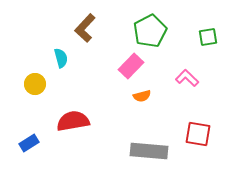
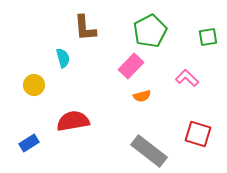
brown L-shape: rotated 48 degrees counterclockwise
cyan semicircle: moved 2 px right
yellow circle: moved 1 px left, 1 px down
red square: rotated 8 degrees clockwise
gray rectangle: rotated 33 degrees clockwise
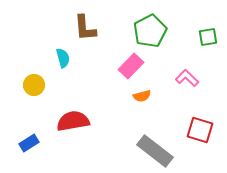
red square: moved 2 px right, 4 px up
gray rectangle: moved 6 px right
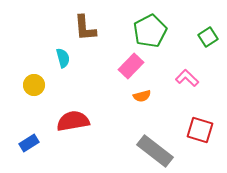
green square: rotated 24 degrees counterclockwise
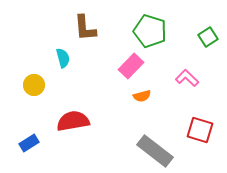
green pentagon: rotated 28 degrees counterclockwise
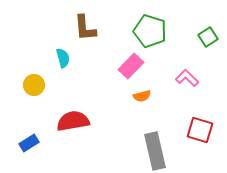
gray rectangle: rotated 39 degrees clockwise
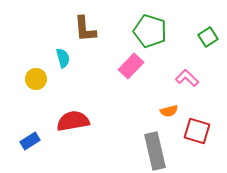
brown L-shape: moved 1 px down
yellow circle: moved 2 px right, 6 px up
orange semicircle: moved 27 px right, 15 px down
red square: moved 3 px left, 1 px down
blue rectangle: moved 1 px right, 2 px up
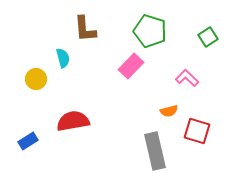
blue rectangle: moved 2 px left
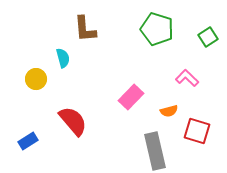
green pentagon: moved 7 px right, 2 px up
pink rectangle: moved 31 px down
red semicircle: rotated 60 degrees clockwise
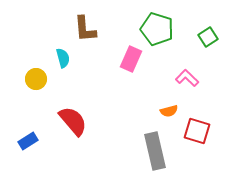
pink rectangle: moved 38 px up; rotated 20 degrees counterclockwise
